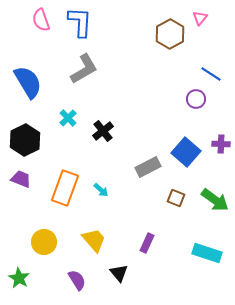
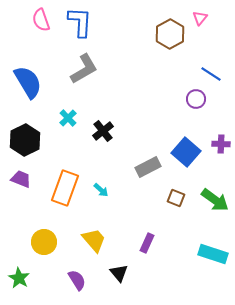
cyan rectangle: moved 6 px right, 1 px down
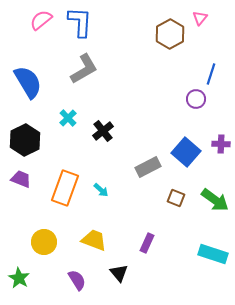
pink semicircle: rotated 70 degrees clockwise
blue line: rotated 75 degrees clockwise
yellow trapezoid: rotated 28 degrees counterclockwise
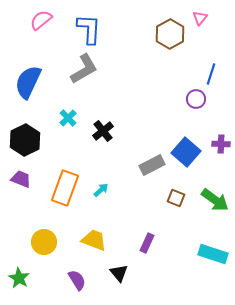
blue L-shape: moved 9 px right, 7 px down
blue semicircle: rotated 124 degrees counterclockwise
gray rectangle: moved 4 px right, 2 px up
cyan arrow: rotated 84 degrees counterclockwise
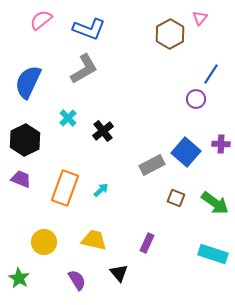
blue L-shape: rotated 108 degrees clockwise
blue line: rotated 15 degrees clockwise
green arrow: moved 3 px down
yellow trapezoid: rotated 8 degrees counterclockwise
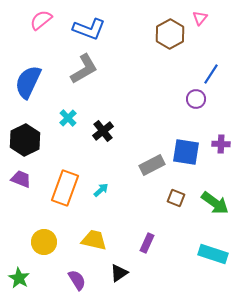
blue square: rotated 32 degrees counterclockwise
black triangle: rotated 36 degrees clockwise
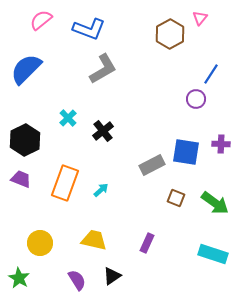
gray L-shape: moved 19 px right
blue semicircle: moved 2 px left, 13 px up; rotated 20 degrees clockwise
orange rectangle: moved 5 px up
yellow circle: moved 4 px left, 1 px down
black triangle: moved 7 px left, 3 px down
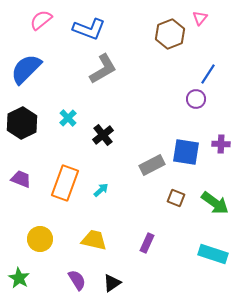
brown hexagon: rotated 8 degrees clockwise
blue line: moved 3 px left
black cross: moved 4 px down
black hexagon: moved 3 px left, 17 px up
yellow circle: moved 4 px up
black triangle: moved 7 px down
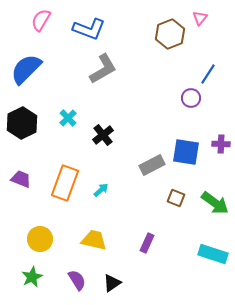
pink semicircle: rotated 20 degrees counterclockwise
purple circle: moved 5 px left, 1 px up
green star: moved 13 px right, 1 px up; rotated 15 degrees clockwise
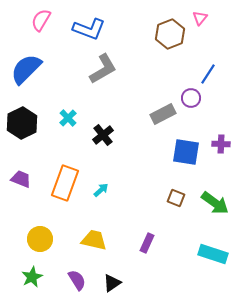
gray rectangle: moved 11 px right, 51 px up
